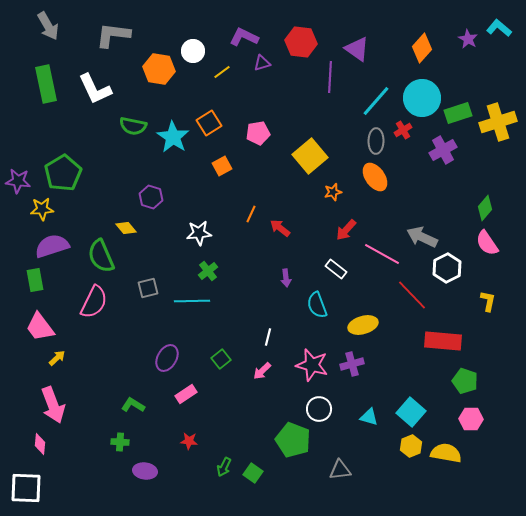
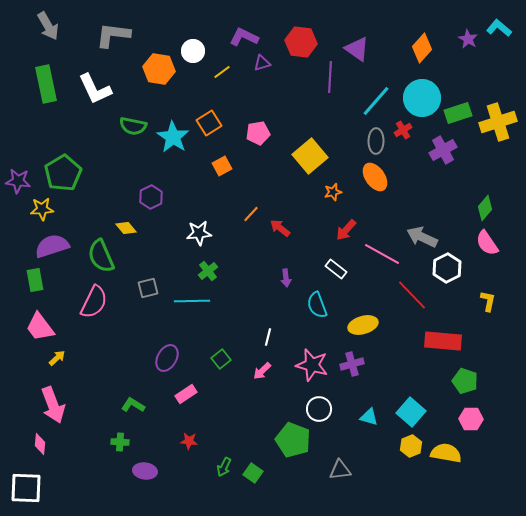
purple hexagon at (151, 197): rotated 15 degrees clockwise
orange line at (251, 214): rotated 18 degrees clockwise
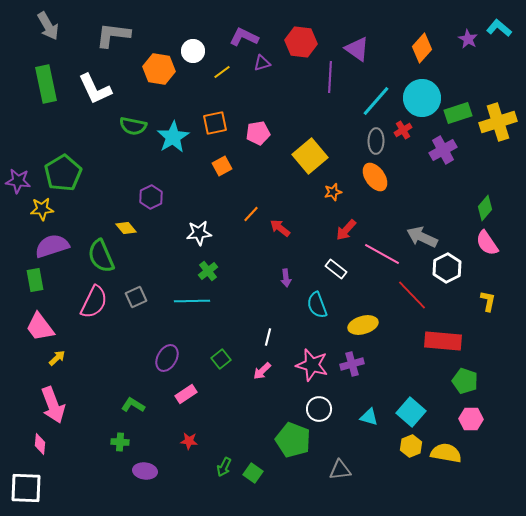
orange square at (209, 123): moved 6 px right; rotated 20 degrees clockwise
cyan star at (173, 137): rotated 8 degrees clockwise
gray square at (148, 288): moved 12 px left, 9 px down; rotated 10 degrees counterclockwise
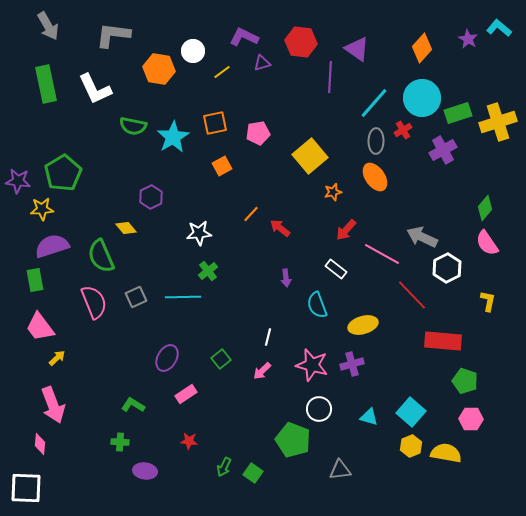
cyan line at (376, 101): moved 2 px left, 2 px down
cyan line at (192, 301): moved 9 px left, 4 px up
pink semicircle at (94, 302): rotated 48 degrees counterclockwise
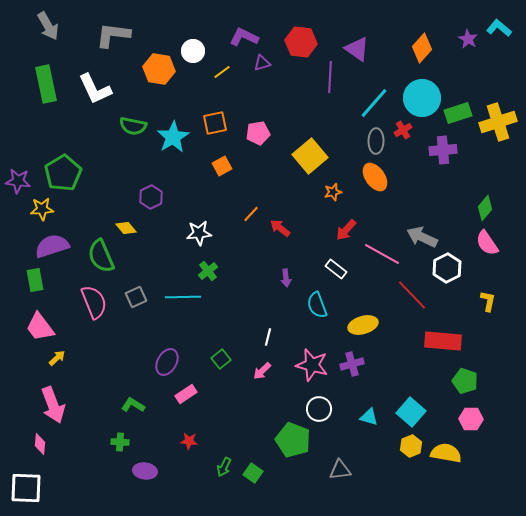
purple cross at (443, 150): rotated 24 degrees clockwise
purple ellipse at (167, 358): moved 4 px down
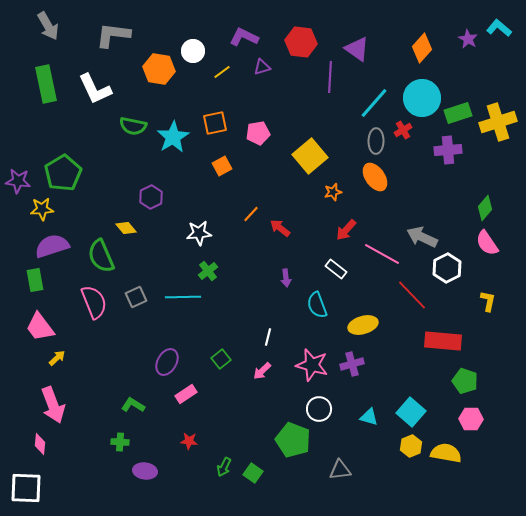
purple triangle at (262, 63): moved 4 px down
purple cross at (443, 150): moved 5 px right
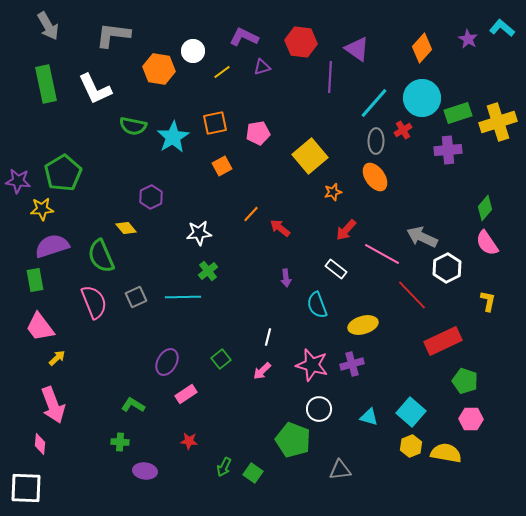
cyan L-shape at (499, 28): moved 3 px right
red rectangle at (443, 341): rotated 30 degrees counterclockwise
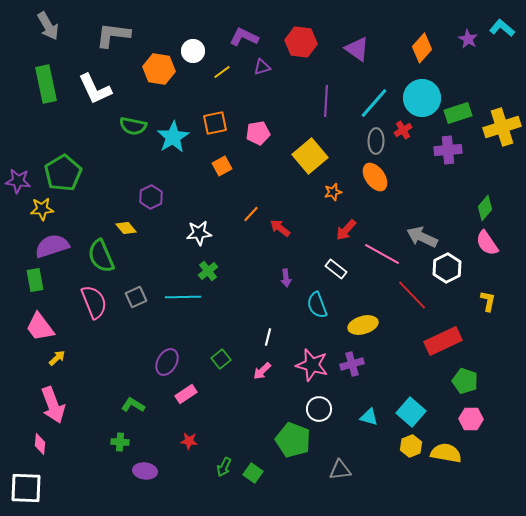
purple line at (330, 77): moved 4 px left, 24 px down
yellow cross at (498, 122): moved 4 px right, 5 px down
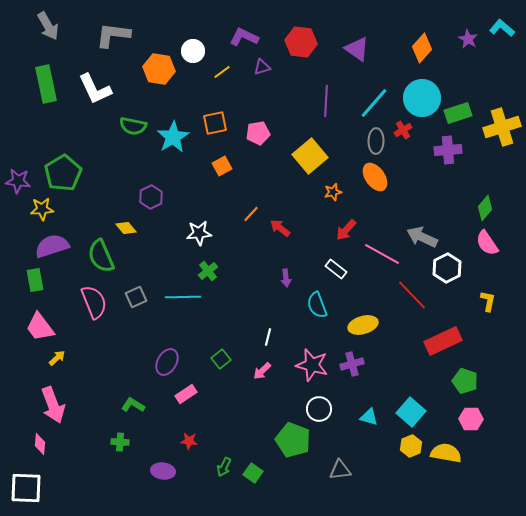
purple ellipse at (145, 471): moved 18 px right
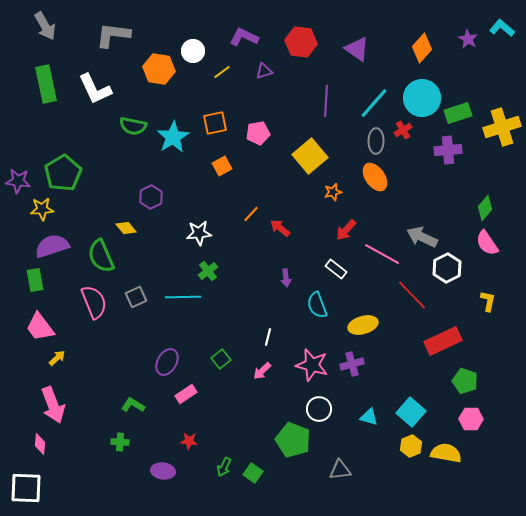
gray arrow at (48, 26): moved 3 px left
purple triangle at (262, 67): moved 2 px right, 4 px down
